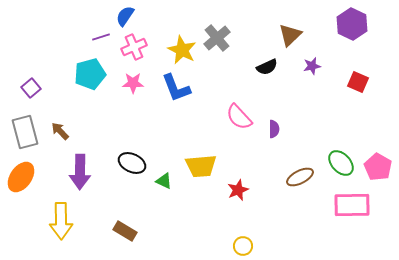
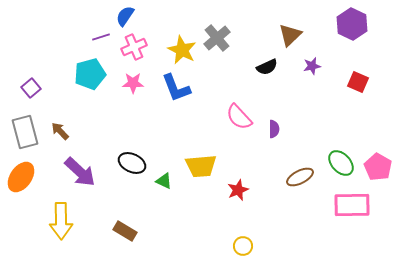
purple arrow: rotated 48 degrees counterclockwise
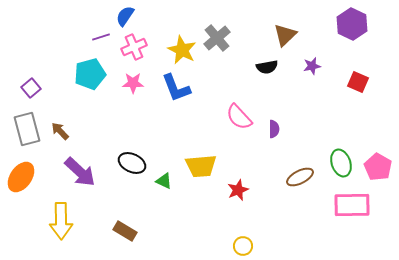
brown triangle: moved 5 px left
black semicircle: rotated 15 degrees clockwise
gray rectangle: moved 2 px right, 3 px up
green ellipse: rotated 24 degrees clockwise
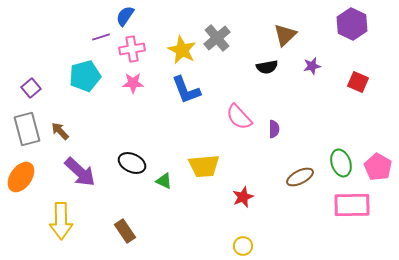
pink cross: moved 2 px left, 2 px down; rotated 15 degrees clockwise
cyan pentagon: moved 5 px left, 2 px down
blue L-shape: moved 10 px right, 2 px down
yellow trapezoid: moved 3 px right
red star: moved 5 px right, 7 px down
brown rectangle: rotated 25 degrees clockwise
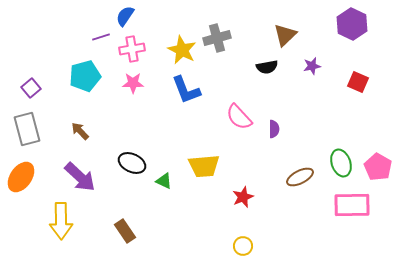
gray cross: rotated 24 degrees clockwise
brown arrow: moved 20 px right
purple arrow: moved 5 px down
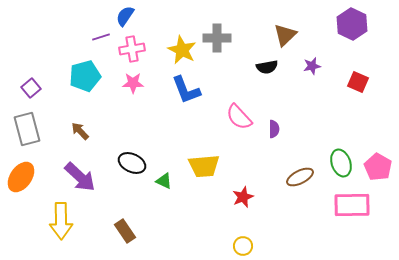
gray cross: rotated 16 degrees clockwise
